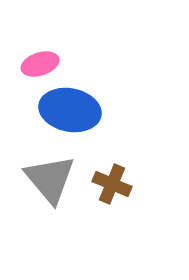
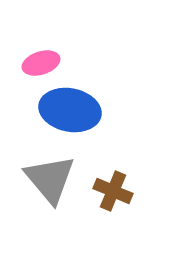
pink ellipse: moved 1 px right, 1 px up
brown cross: moved 1 px right, 7 px down
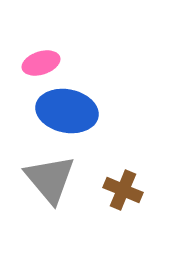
blue ellipse: moved 3 px left, 1 px down
brown cross: moved 10 px right, 1 px up
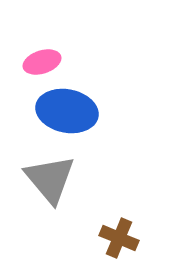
pink ellipse: moved 1 px right, 1 px up
brown cross: moved 4 px left, 48 px down
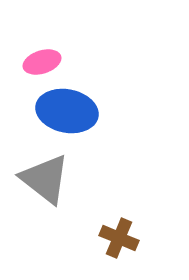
gray triangle: moved 5 px left; rotated 12 degrees counterclockwise
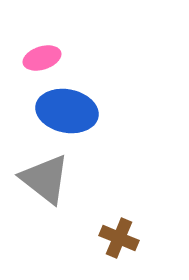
pink ellipse: moved 4 px up
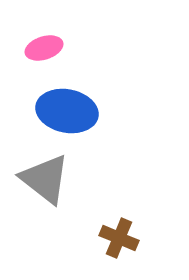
pink ellipse: moved 2 px right, 10 px up
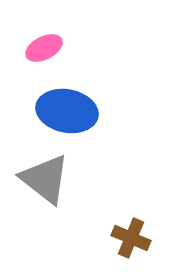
pink ellipse: rotated 9 degrees counterclockwise
brown cross: moved 12 px right
